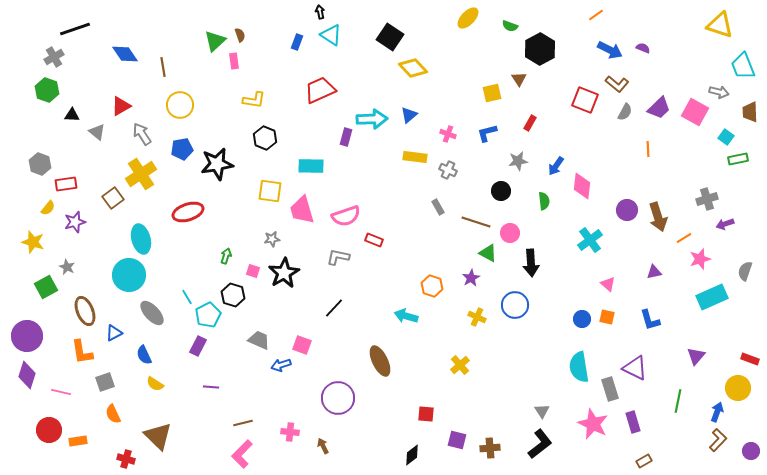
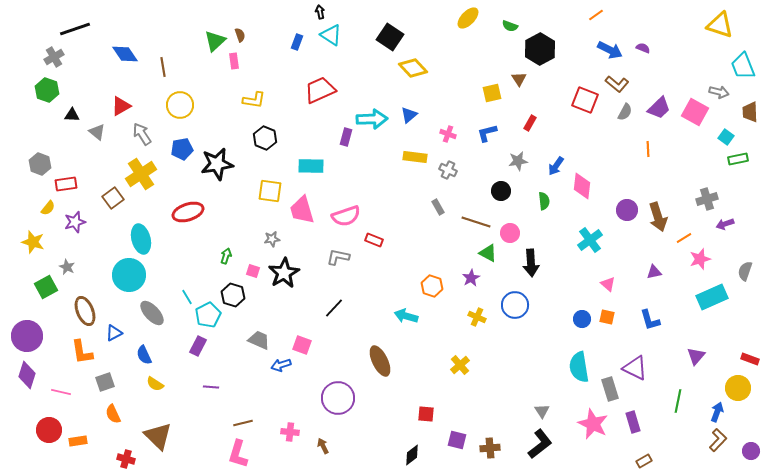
pink L-shape at (242, 454): moved 4 px left; rotated 28 degrees counterclockwise
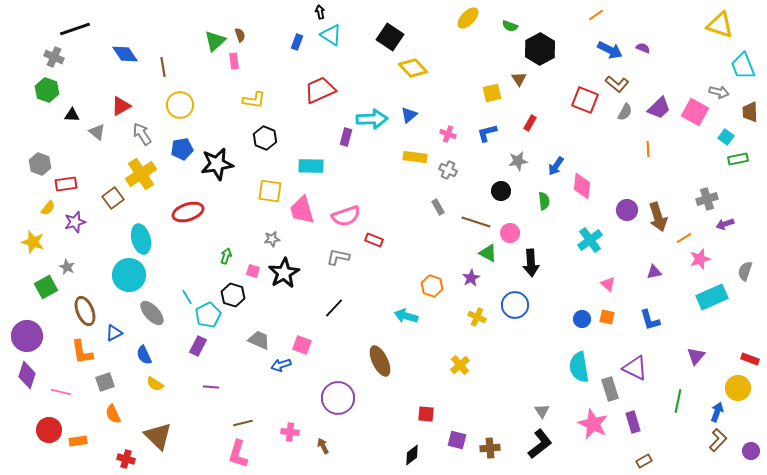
gray cross at (54, 57): rotated 36 degrees counterclockwise
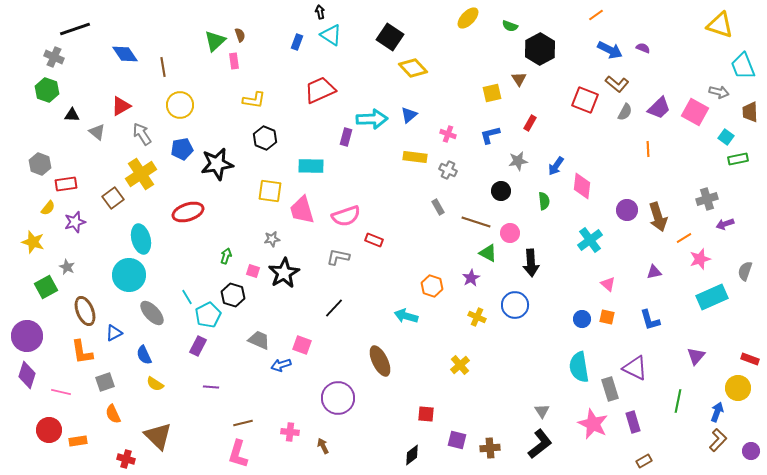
blue L-shape at (487, 133): moved 3 px right, 2 px down
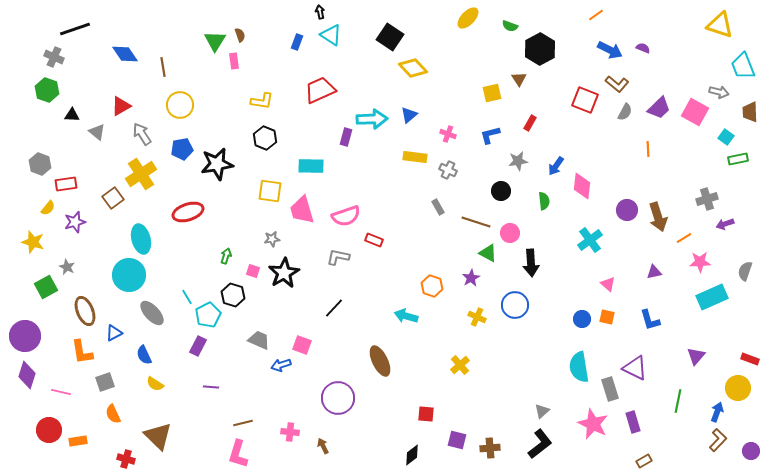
green triangle at (215, 41): rotated 15 degrees counterclockwise
yellow L-shape at (254, 100): moved 8 px right, 1 px down
pink star at (700, 259): moved 3 px down; rotated 15 degrees clockwise
purple circle at (27, 336): moved 2 px left
gray triangle at (542, 411): rotated 21 degrees clockwise
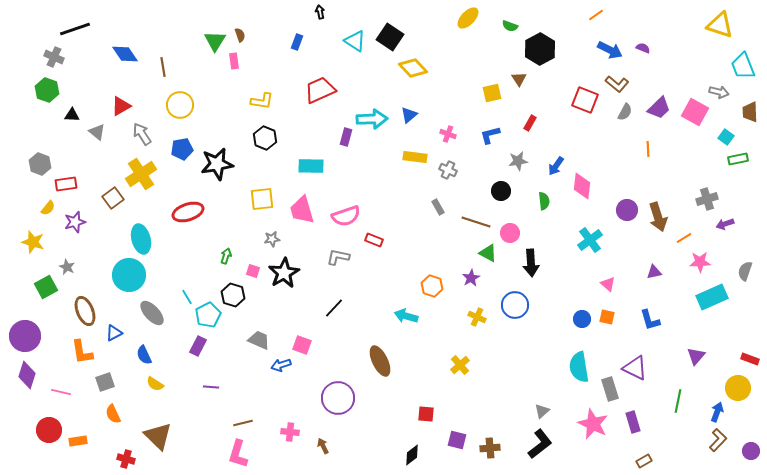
cyan triangle at (331, 35): moved 24 px right, 6 px down
yellow square at (270, 191): moved 8 px left, 8 px down; rotated 15 degrees counterclockwise
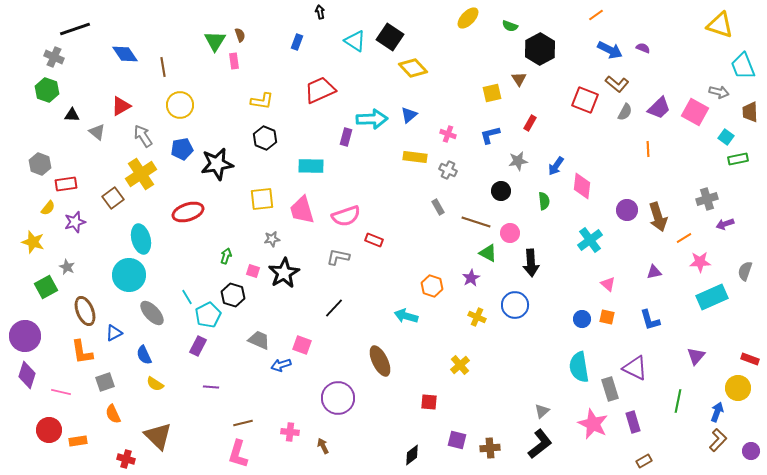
gray arrow at (142, 134): moved 1 px right, 2 px down
red square at (426, 414): moved 3 px right, 12 px up
